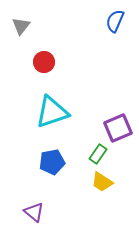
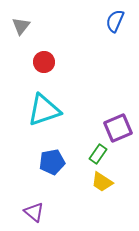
cyan triangle: moved 8 px left, 2 px up
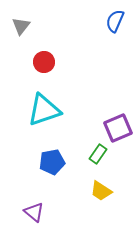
yellow trapezoid: moved 1 px left, 9 px down
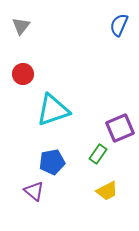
blue semicircle: moved 4 px right, 4 px down
red circle: moved 21 px left, 12 px down
cyan triangle: moved 9 px right
purple square: moved 2 px right
yellow trapezoid: moved 6 px right; rotated 60 degrees counterclockwise
purple triangle: moved 21 px up
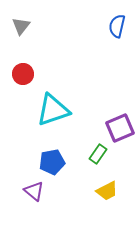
blue semicircle: moved 2 px left, 1 px down; rotated 10 degrees counterclockwise
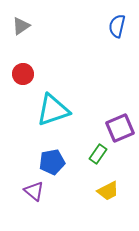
gray triangle: rotated 18 degrees clockwise
yellow trapezoid: moved 1 px right
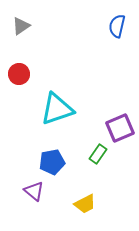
red circle: moved 4 px left
cyan triangle: moved 4 px right, 1 px up
yellow trapezoid: moved 23 px left, 13 px down
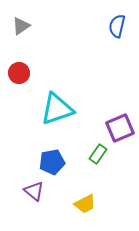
red circle: moved 1 px up
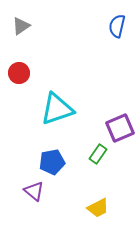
yellow trapezoid: moved 13 px right, 4 px down
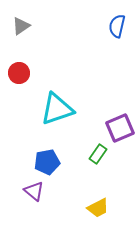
blue pentagon: moved 5 px left
